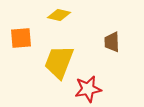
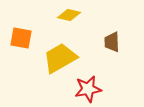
yellow diamond: moved 10 px right
orange square: rotated 15 degrees clockwise
yellow trapezoid: moved 1 px right, 4 px up; rotated 39 degrees clockwise
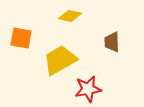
yellow diamond: moved 1 px right, 1 px down
yellow trapezoid: moved 2 px down
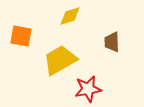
yellow diamond: rotated 30 degrees counterclockwise
orange square: moved 2 px up
